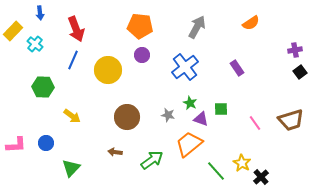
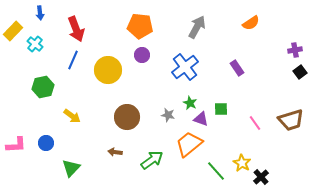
green hexagon: rotated 15 degrees counterclockwise
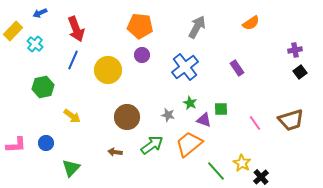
blue arrow: rotated 72 degrees clockwise
purple triangle: moved 3 px right, 1 px down
green arrow: moved 15 px up
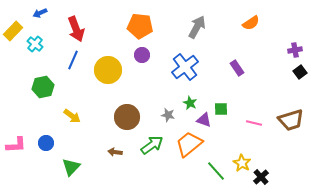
pink line: moved 1 px left; rotated 42 degrees counterclockwise
green triangle: moved 1 px up
